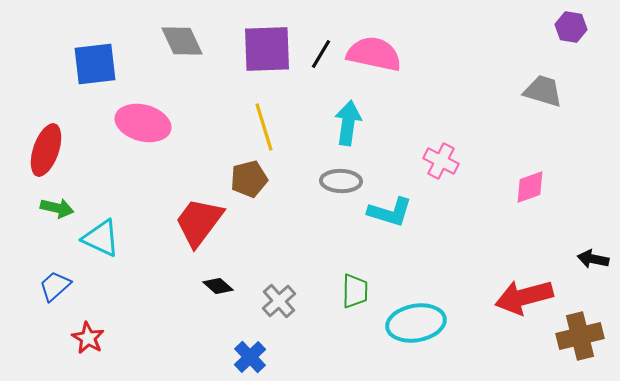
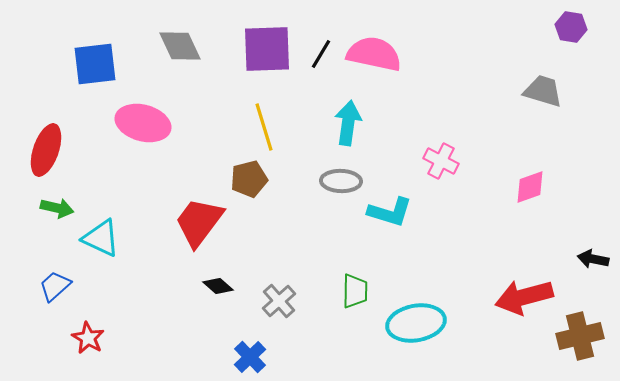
gray diamond: moved 2 px left, 5 px down
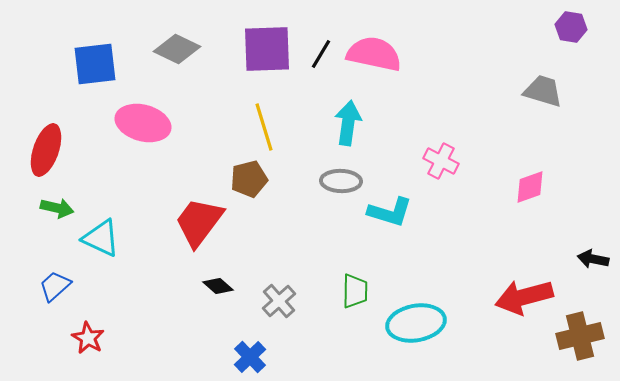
gray diamond: moved 3 px left, 3 px down; rotated 39 degrees counterclockwise
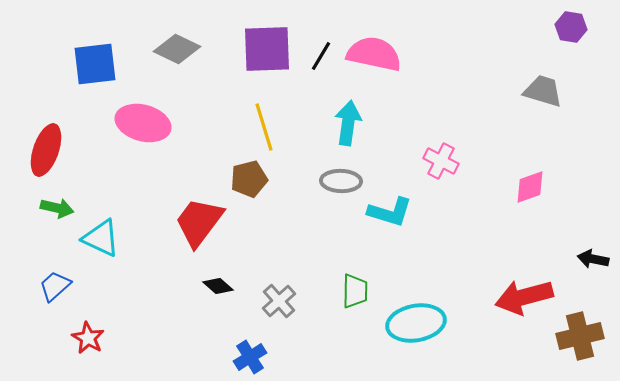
black line: moved 2 px down
blue cross: rotated 12 degrees clockwise
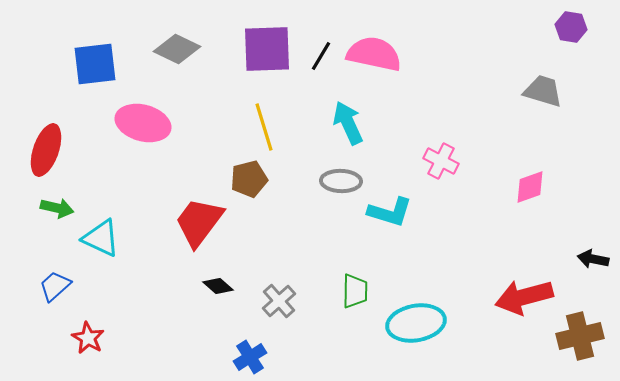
cyan arrow: rotated 33 degrees counterclockwise
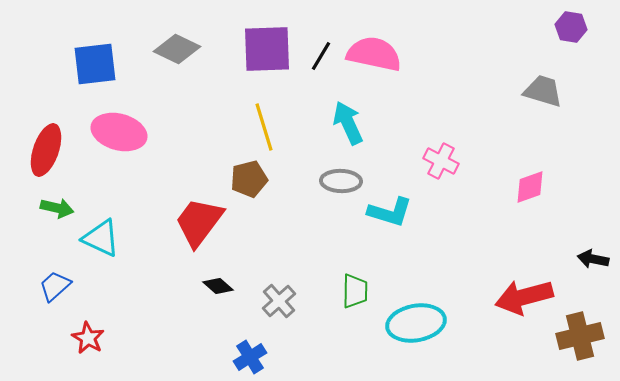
pink ellipse: moved 24 px left, 9 px down
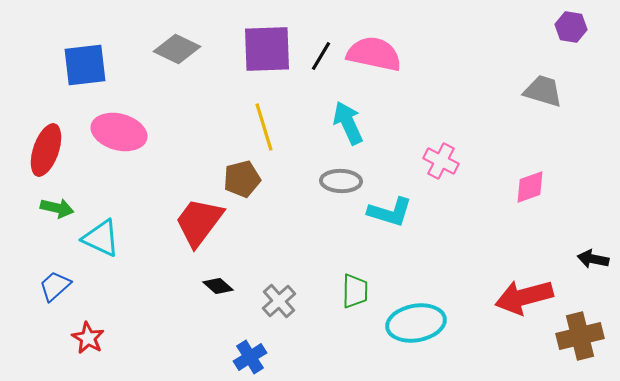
blue square: moved 10 px left, 1 px down
brown pentagon: moved 7 px left
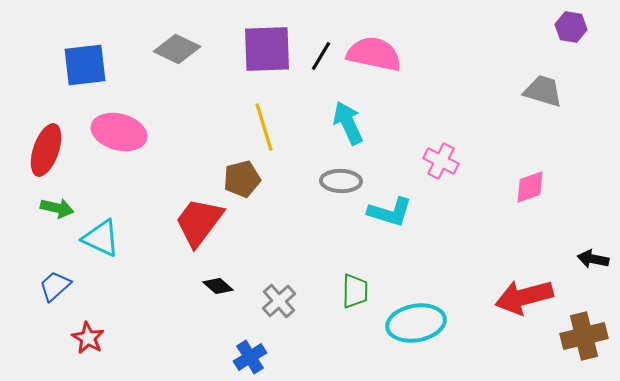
brown cross: moved 4 px right
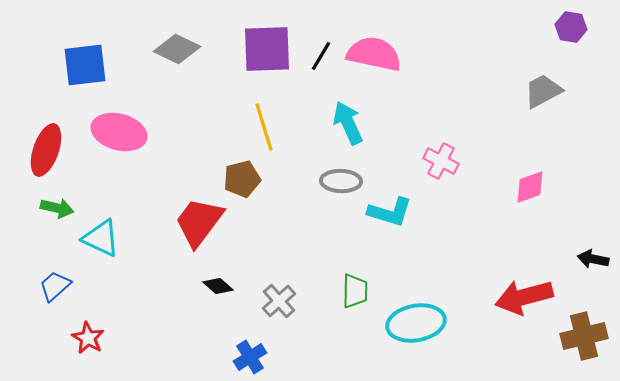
gray trapezoid: rotated 45 degrees counterclockwise
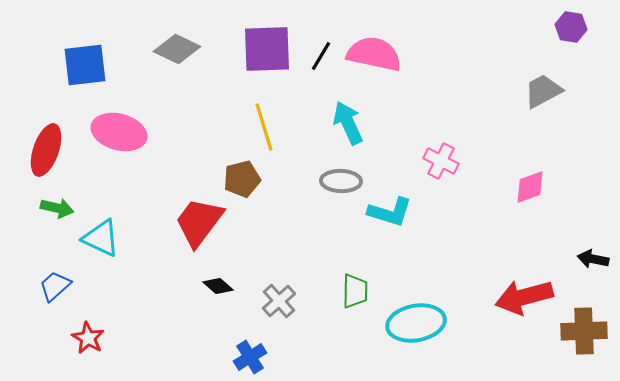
brown cross: moved 5 px up; rotated 12 degrees clockwise
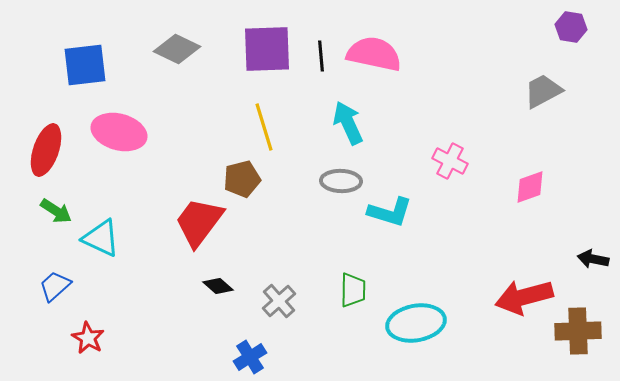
black line: rotated 36 degrees counterclockwise
pink cross: moved 9 px right
green arrow: moved 1 px left, 3 px down; rotated 20 degrees clockwise
green trapezoid: moved 2 px left, 1 px up
brown cross: moved 6 px left
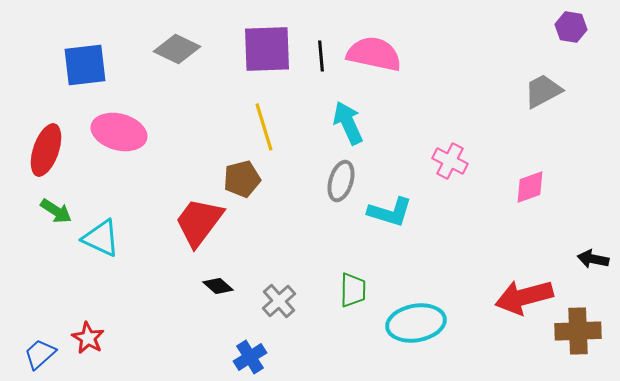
gray ellipse: rotated 75 degrees counterclockwise
blue trapezoid: moved 15 px left, 68 px down
